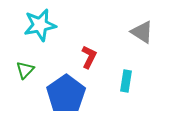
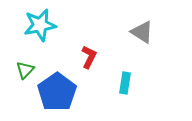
cyan rectangle: moved 1 px left, 2 px down
blue pentagon: moved 9 px left, 2 px up
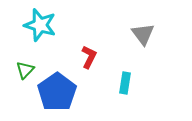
cyan star: rotated 28 degrees clockwise
gray triangle: moved 1 px right, 2 px down; rotated 20 degrees clockwise
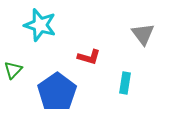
red L-shape: rotated 80 degrees clockwise
green triangle: moved 12 px left
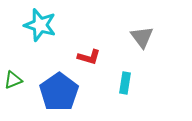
gray triangle: moved 1 px left, 3 px down
green triangle: moved 10 px down; rotated 24 degrees clockwise
blue pentagon: moved 2 px right
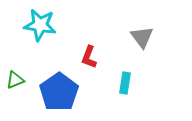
cyan star: rotated 8 degrees counterclockwise
red L-shape: rotated 95 degrees clockwise
green triangle: moved 2 px right
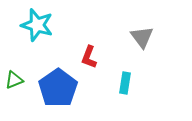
cyan star: moved 3 px left; rotated 8 degrees clockwise
green triangle: moved 1 px left
blue pentagon: moved 1 px left, 4 px up
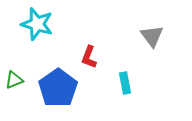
cyan star: moved 1 px up
gray triangle: moved 10 px right, 1 px up
cyan rectangle: rotated 20 degrees counterclockwise
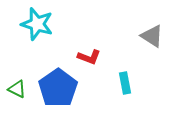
gray triangle: rotated 20 degrees counterclockwise
red L-shape: rotated 90 degrees counterclockwise
green triangle: moved 3 px right, 9 px down; rotated 48 degrees clockwise
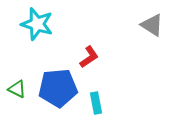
gray triangle: moved 11 px up
red L-shape: rotated 55 degrees counterclockwise
cyan rectangle: moved 29 px left, 20 px down
blue pentagon: rotated 30 degrees clockwise
